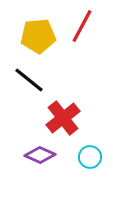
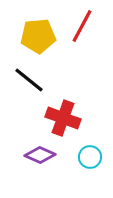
red cross: rotated 32 degrees counterclockwise
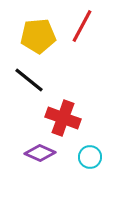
purple diamond: moved 2 px up
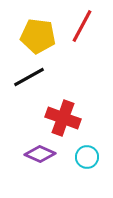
yellow pentagon: rotated 12 degrees clockwise
black line: moved 3 px up; rotated 68 degrees counterclockwise
purple diamond: moved 1 px down
cyan circle: moved 3 px left
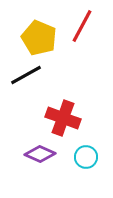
yellow pentagon: moved 1 px right, 2 px down; rotated 16 degrees clockwise
black line: moved 3 px left, 2 px up
cyan circle: moved 1 px left
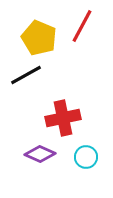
red cross: rotated 32 degrees counterclockwise
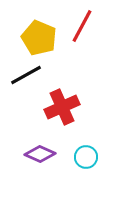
red cross: moved 1 px left, 11 px up; rotated 12 degrees counterclockwise
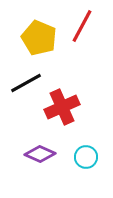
black line: moved 8 px down
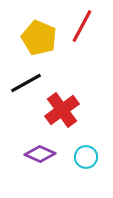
red cross: moved 3 px down; rotated 12 degrees counterclockwise
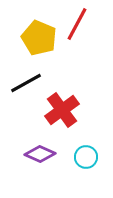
red line: moved 5 px left, 2 px up
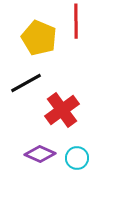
red line: moved 1 px left, 3 px up; rotated 28 degrees counterclockwise
cyan circle: moved 9 px left, 1 px down
